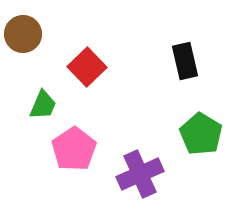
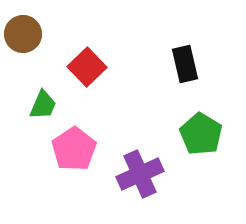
black rectangle: moved 3 px down
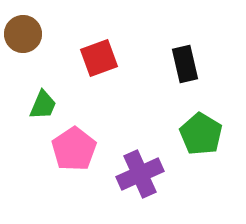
red square: moved 12 px right, 9 px up; rotated 24 degrees clockwise
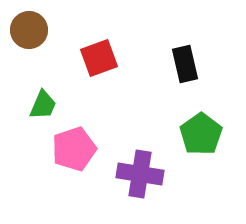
brown circle: moved 6 px right, 4 px up
green pentagon: rotated 6 degrees clockwise
pink pentagon: rotated 15 degrees clockwise
purple cross: rotated 33 degrees clockwise
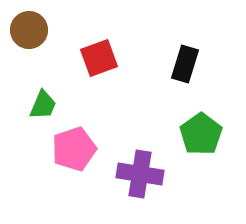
black rectangle: rotated 30 degrees clockwise
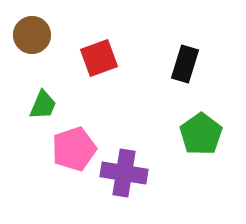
brown circle: moved 3 px right, 5 px down
purple cross: moved 16 px left, 1 px up
